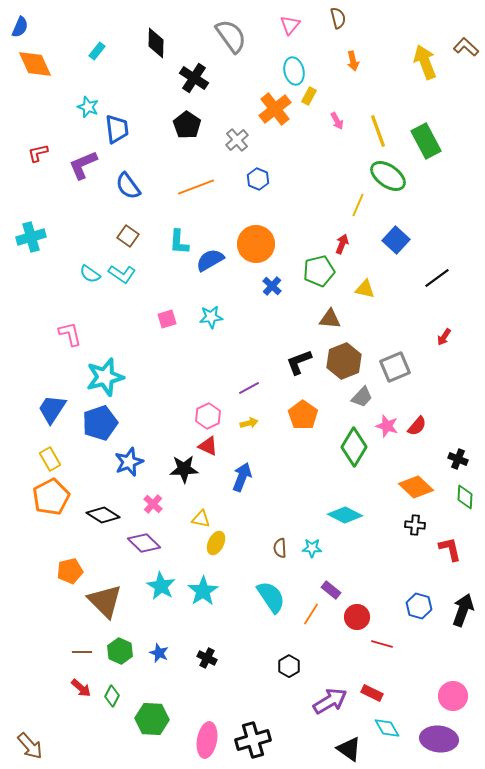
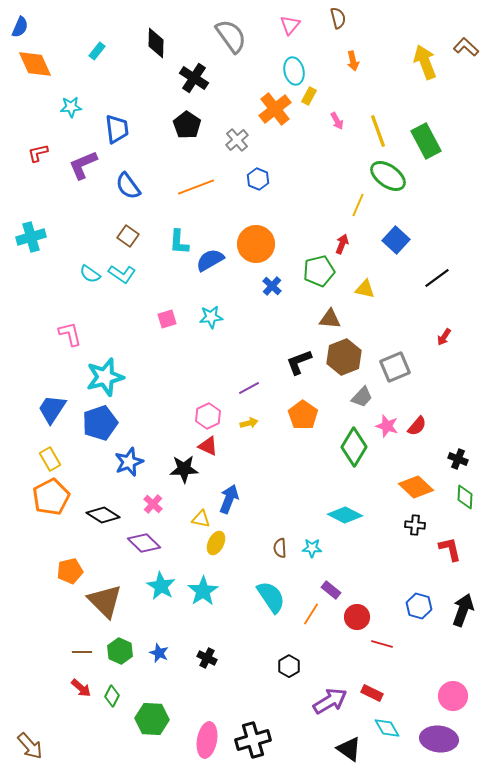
cyan star at (88, 107): moved 17 px left; rotated 25 degrees counterclockwise
brown hexagon at (344, 361): moved 4 px up
blue arrow at (242, 477): moved 13 px left, 22 px down
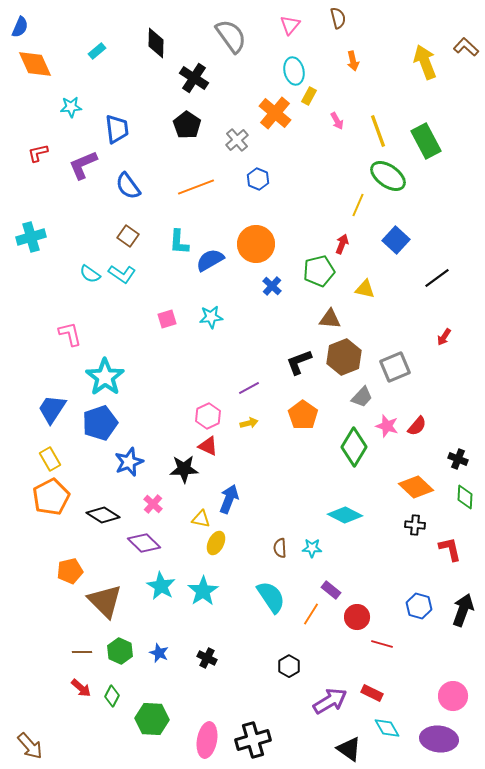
cyan rectangle at (97, 51): rotated 12 degrees clockwise
orange cross at (275, 109): moved 4 px down; rotated 12 degrees counterclockwise
cyan star at (105, 377): rotated 21 degrees counterclockwise
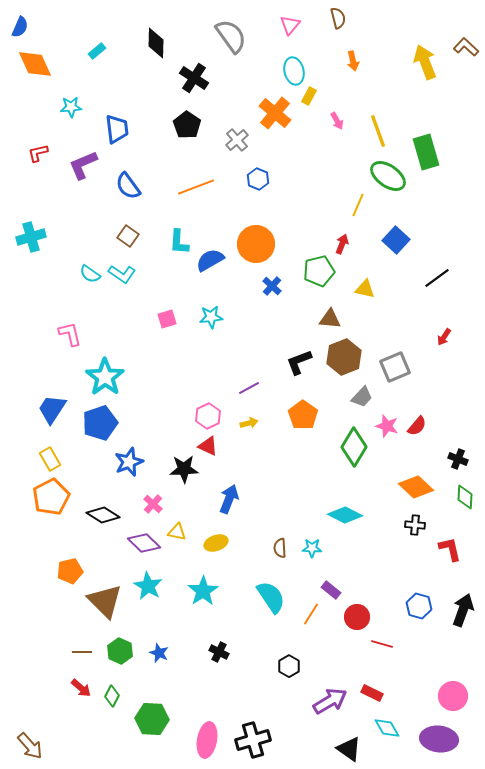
green rectangle at (426, 141): moved 11 px down; rotated 12 degrees clockwise
yellow triangle at (201, 519): moved 24 px left, 13 px down
yellow ellipse at (216, 543): rotated 45 degrees clockwise
cyan star at (161, 586): moved 13 px left
black cross at (207, 658): moved 12 px right, 6 px up
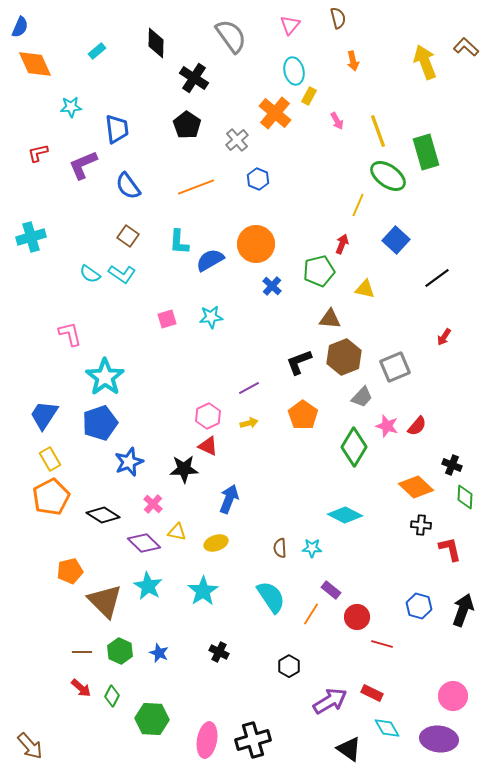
blue trapezoid at (52, 409): moved 8 px left, 6 px down
black cross at (458, 459): moved 6 px left, 6 px down
black cross at (415, 525): moved 6 px right
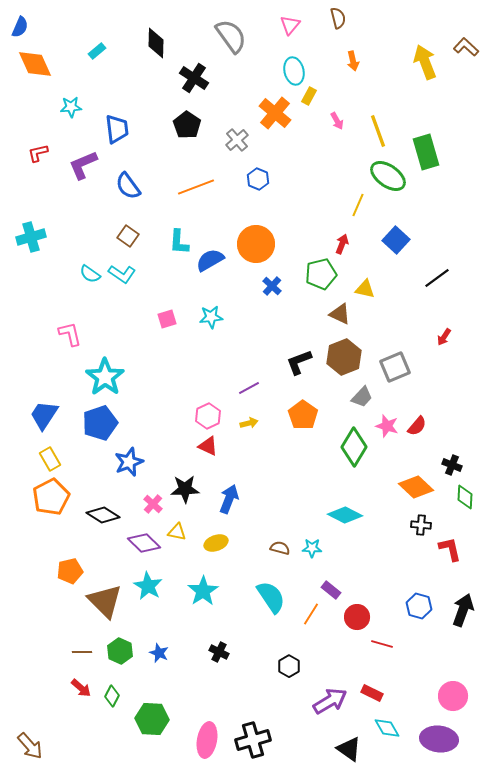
green pentagon at (319, 271): moved 2 px right, 3 px down
brown triangle at (330, 319): moved 10 px right, 5 px up; rotated 20 degrees clockwise
black star at (184, 469): moved 1 px right, 20 px down
brown semicircle at (280, 548): rotated 108 degrees clockwise
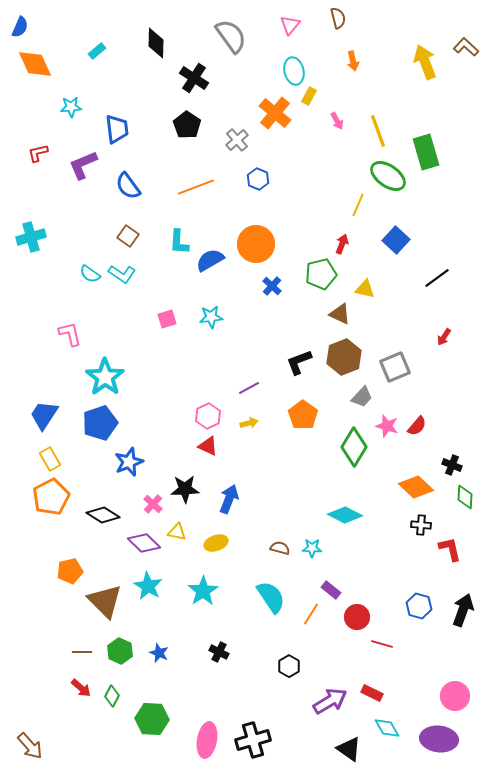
pink circle at (453, 696): moved 2 px right
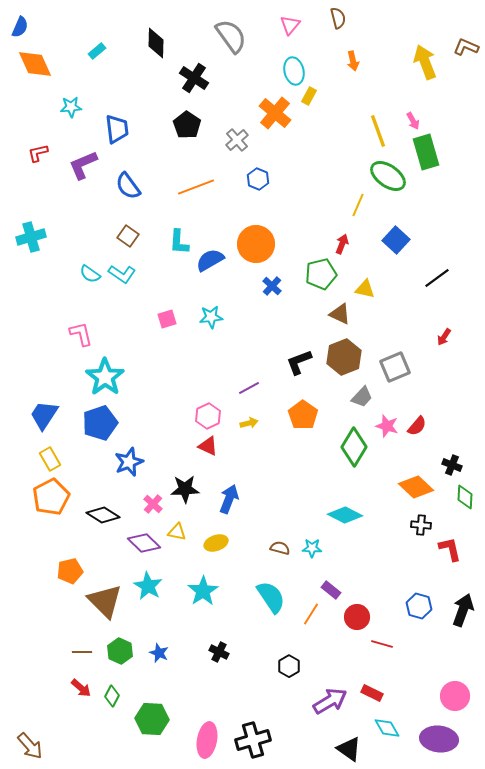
brown L-shape at (466, 47): rotated 20 degrees counterclockwise
pink arrow at (337, 121): moved 76 px right
pink L-shape at (70, 334): moved 11 px right
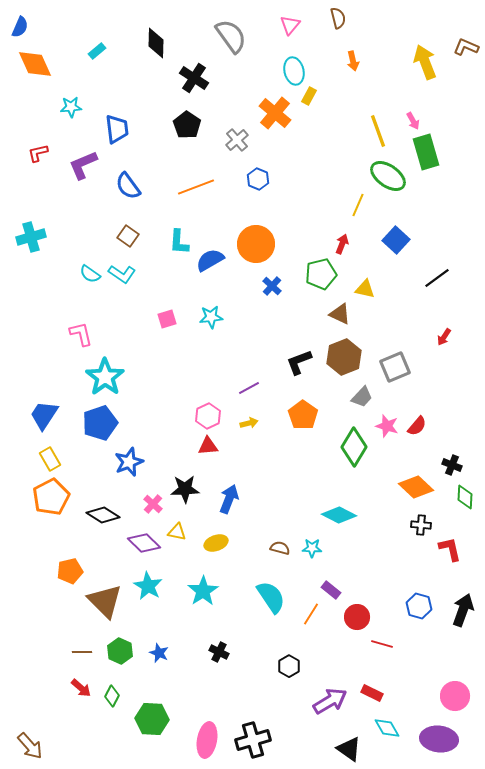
red triangle at (208, 446): rotated 30 degrees counterclockwise
cyan diamond at (345, 515): moved 6 px left
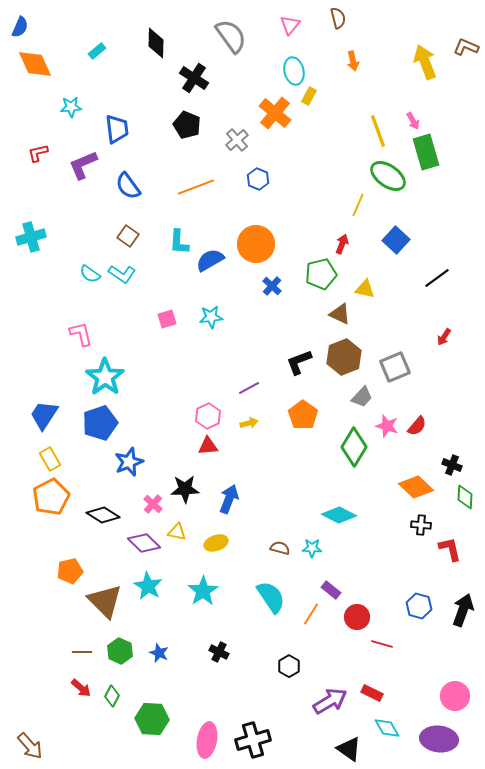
black pentagon at (187, 125): rotated 12 degrees counterclockwise
